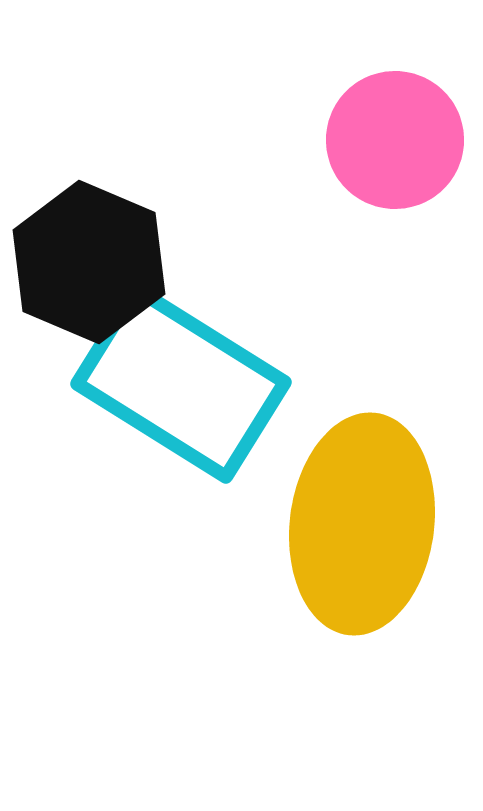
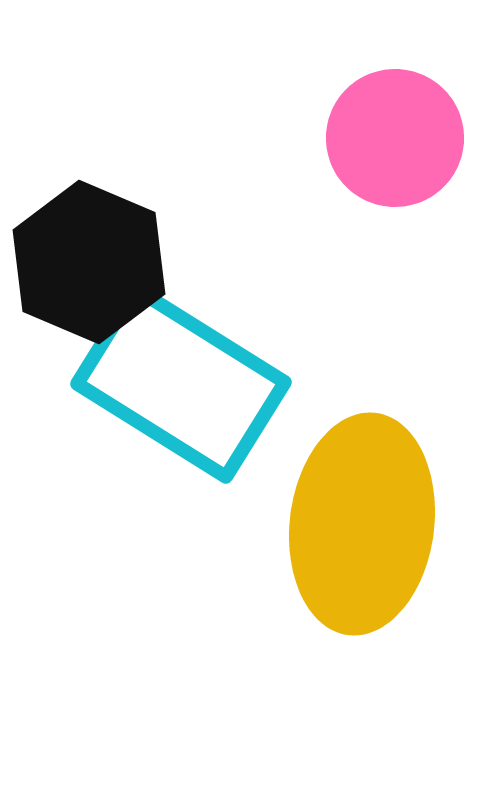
pink circle: moved 2 px up
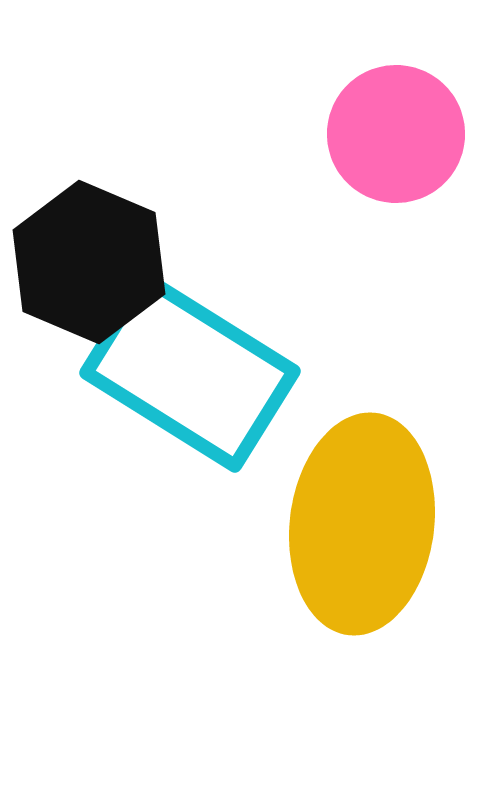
pink circle: moved 1 px right, 4 px up
cyan rectangle: moved 9 px right, 11 px up
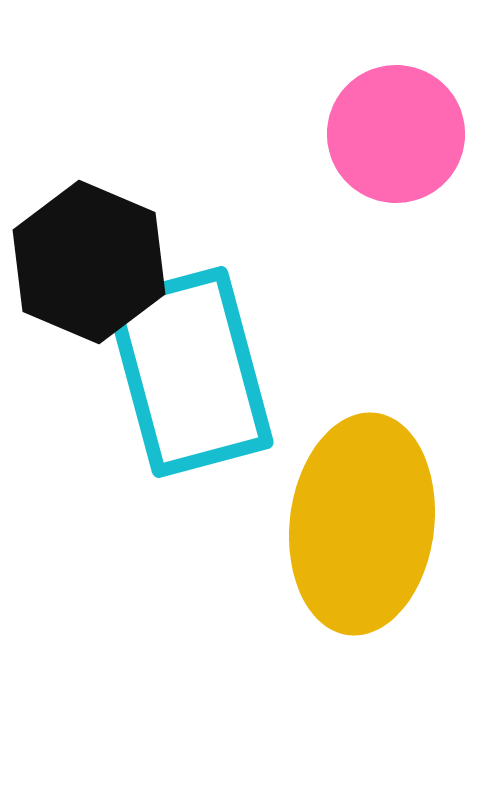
cyan rectangle: rotated 43 degrees clockwise
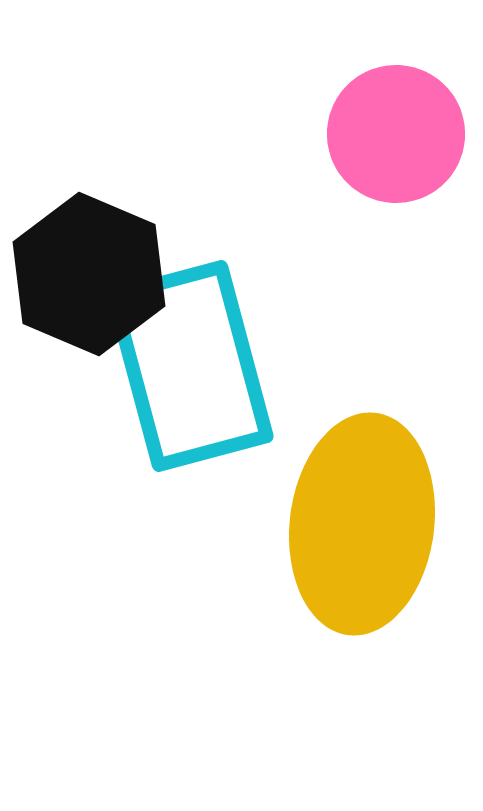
black hexagon: moved 12 px down
cyan rectangle: moved 6 px up
